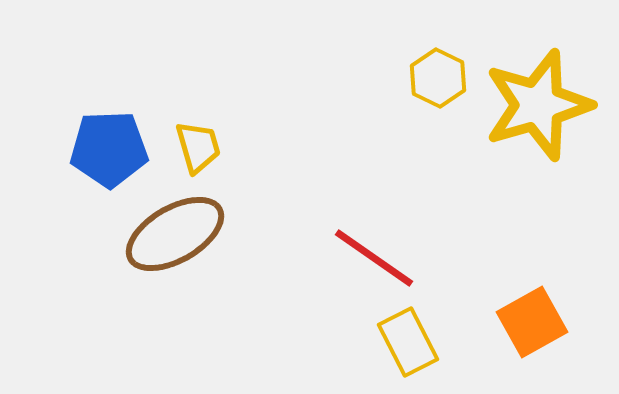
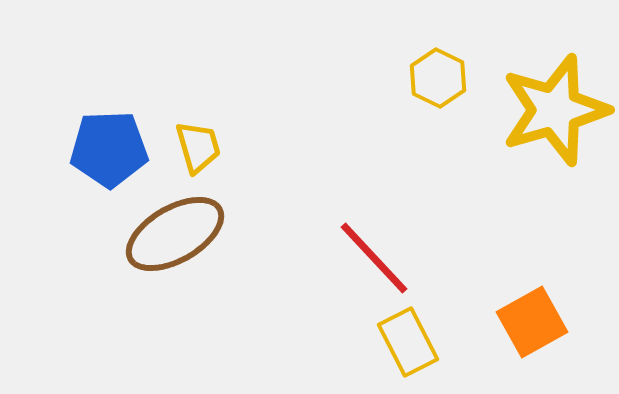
yellow star: moved 17 px right, 5 px down
red line: rotated 12 degrees clockwise
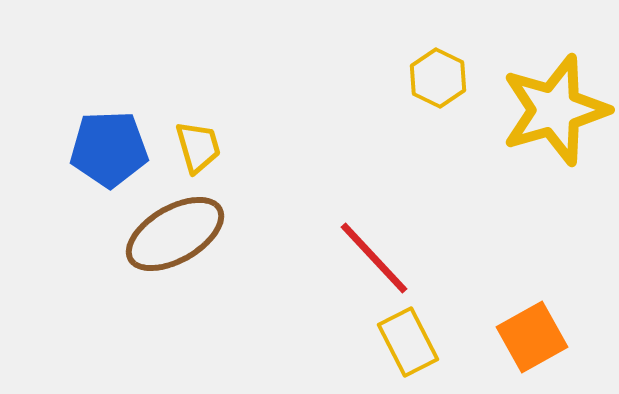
orange square: moved 15 px down
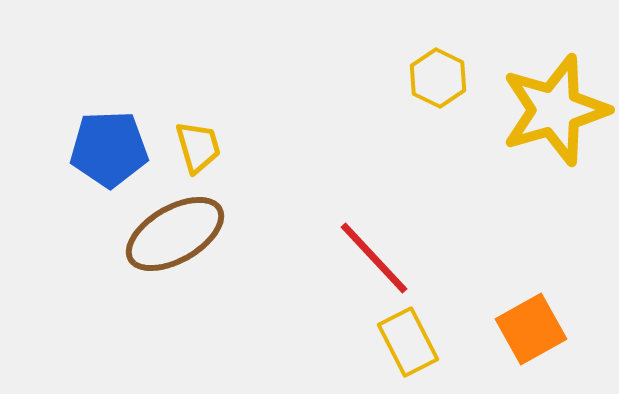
orange square: moved 1 px left, 8 px up
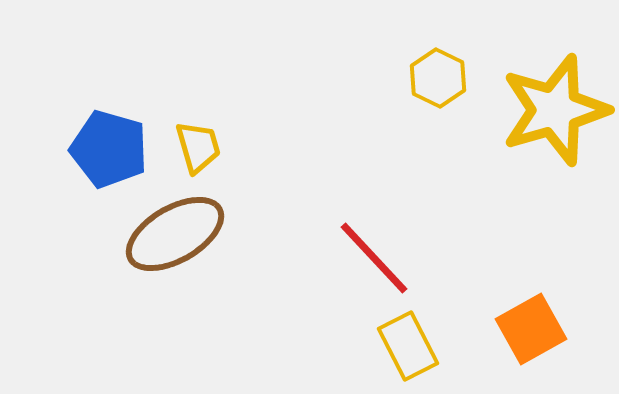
blue pentagon: rotated 18 degrees clockwise
yellow rectangle: moved 4 px down
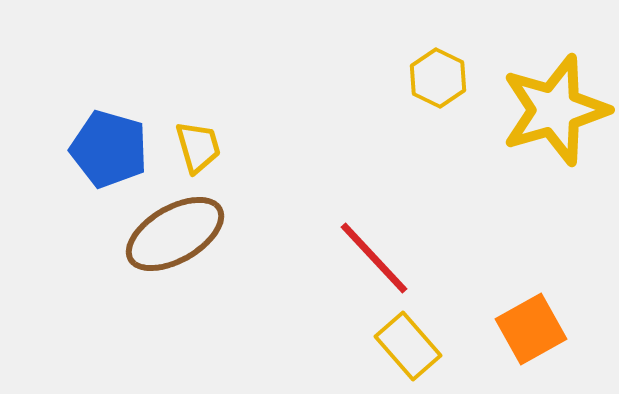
yellow rectangle: rotated 14 degrees counterclockwise
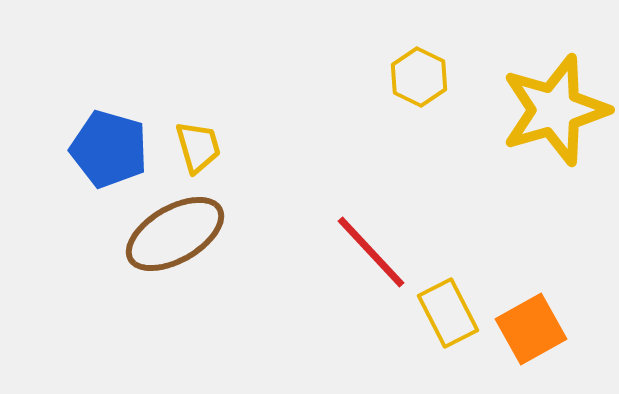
yellow hexagon: moved 19 px left, 1 px up
red line: moved 3 px left, 6 px up
yellow rectangle: moved 40 px right, 33 px up; rotated 14 degrees clockwise
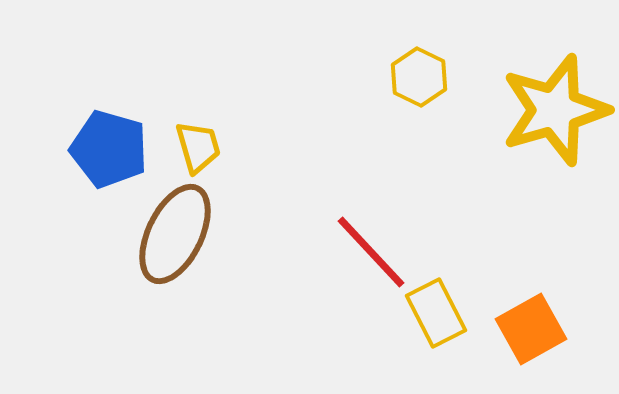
brown ellipse: rotated 34 degrees counterclockwise
yellow rectangle: moved 12 px left
